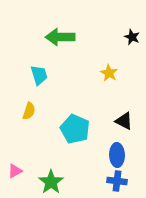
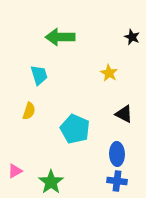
black triangle: moved 7 px up
blue ellipse: moved 1 px up
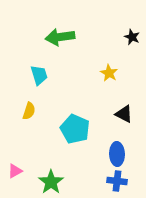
green arrow: rotated 8 degrees counterclockwise
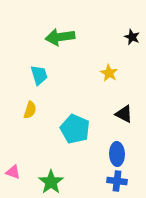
yellow semicircle: moved 1 px right, 1 px up
pink triangle: moved 2 px left, 1 px down; rotated 49 degrees clockwise
